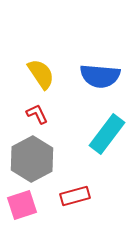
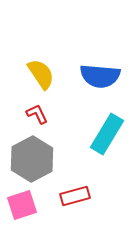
cyan rectangle: rotated 6 degrees counterclockwise
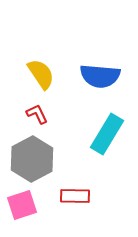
red rectangle: rotated 16 degrees clockwise
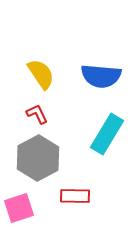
blue semicircle: moved 1 px right
gray hexagon: moved 6 px right, 1 px up
pink square: moved 3 px left, 3 px down
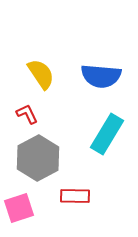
red L-shape: moved 10 px left
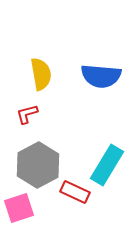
yellow semicircle: rotated 24 degrees clockwise
red L-shape: rotated 80 degrees counterclockwise
cyan rectangle: moved 31 px down
gray hexagon: moved 7 px down
red rectangle: moved 4 px up; rotated 24 degrees clockwise
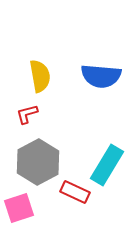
yellow semicircle: moved 1 px left, 2 px down
gray hexagon: moved 3 px up
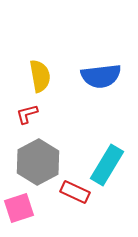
blue semicircle: rotated 12 degrees counterclockwise
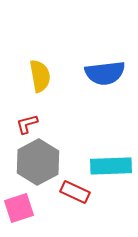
blue semicircle: moved 4 px right, 3 px up
red L-shape: moved 10 px down
cyan rectangle: moved 4 px right, 1 px down; rotated 57 degrees clockwise
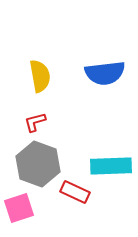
red L-shape: moved 8 px right, 2 px up
gray hexagon: moved 2 px down; rotated 12 degrees counterclockwise
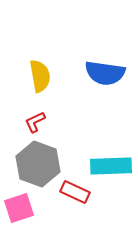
blue semicircle: rotated 15 degrees clockwise
red L-shape: rotated 10 degrees counterclockwise
